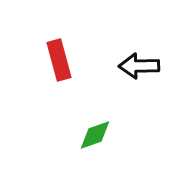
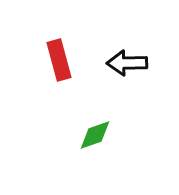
black arrow: moved 12 px left, 3 px up
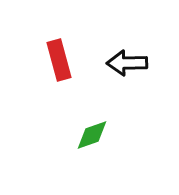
green diamond: moved 3 px left
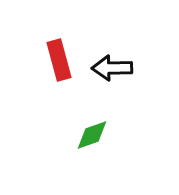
black arrow: moved 15 px left, 5 px down
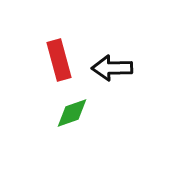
green diamond: moved 20 px left, 22 px up
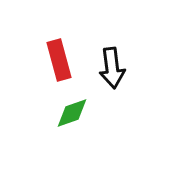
black arrow: rotated 96 degrees counterclockwise
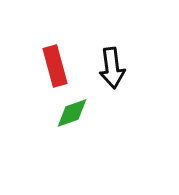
red rectangle: moved 4 px left, 6 px down
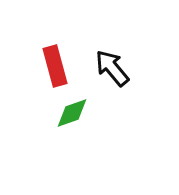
black arrow: rotated 147 degrees clockwise
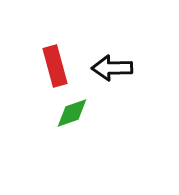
black arrow: rotated 51 degrees counterclockwise
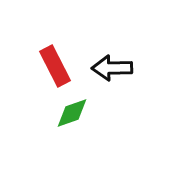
red rectangle: rotated 12 degrees counterclockwise
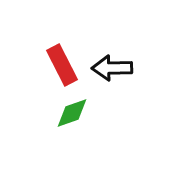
red rectangle: moved 7 px right, 1 px up
